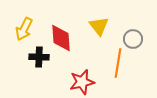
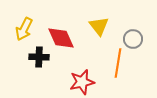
red diamond: rotated 20 degrees counterclockwise
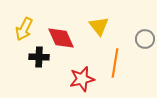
gray circle: moved 12 px right
orange line: moved 3 px left
red star: moved 3 px up
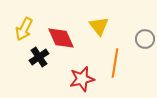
black cross: rotated 36 degrees counterclockwise
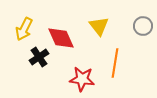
gray circle: moved 2 px left, 13 px up
red star: rotated 20 degrees clockwise
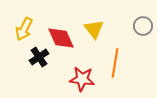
yellow triangle: moved 5 px left, 3 px down
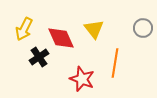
gray circle: moved 2 px down
red star: rotated 15 degrees clockwise
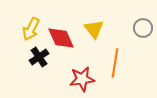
yellow arrow: moved 7 px right
red star: rotated 30 degrees counterclockwise
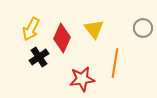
red diamond: moved 1 px right; rotated 48 degrees clockwise
